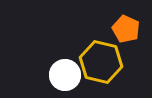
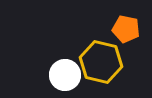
orange pentagon: rotated 12 degrees counterclockwise
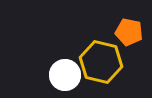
orange pentagon: moved 3 px right, 3 px down
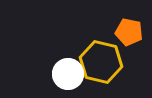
white circle: moved 3 px right, 1 px up
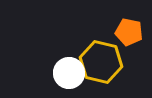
white circle: moved 1 px right, 1 px up
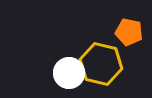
yellow hexagon: moved 2 px down
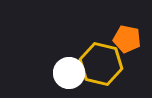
orange pentagon: moved 2 px left, 7 px down
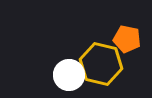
white circle: moved 2 px down
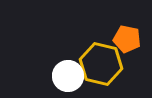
white circle: moved 1 px left, 1 px down
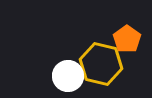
orange pentagon: rotated 24 degrees clockwise
